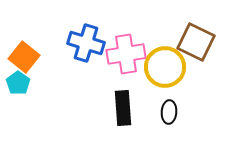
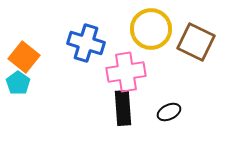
pink cross: moved 18 px down
yellow circle: moved 14 px left, 38 px up
black ellipse: rotated 60 degrees clockwise
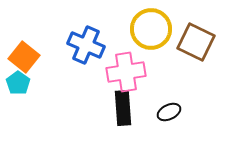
blue cross: moved 2 px down; rotated 6 degrees clockwise
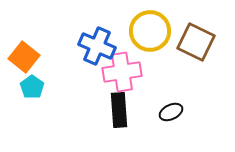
yellow circle: moved 1 px left, 2 px down
blue cross: moved 11 px right, 1 px down
pink cross: moved 4 px left
cyan pentagon: moved 14 px right, 4 px down
black rectangle: moved 4 px left, 2 px down
black ellipse: moved 2 px right
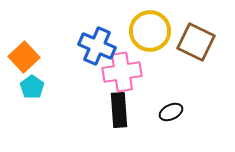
orange square: rotated 8 degrees clockwise
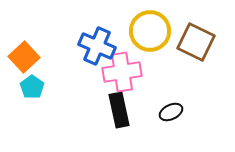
black rectangle: rotated 8 degrees counterclockwise
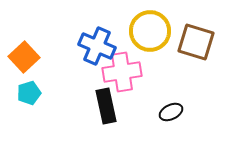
brown square: rotated 9 degrees counterclockwise
cyan pentagon: moved 3 px left, 6 px down; rotated 20 degrees clockwise
black rectangle: moved 13 px left, 4 px up
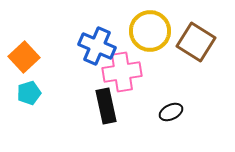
brown square: rotated 15 degrees clockwise
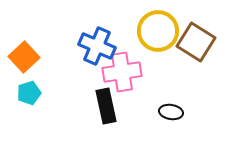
yellow circle: moved 8 px right
black ellipse: rotated 35 degrees clockwise
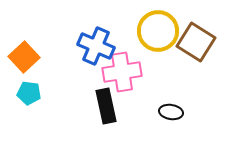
blue cross: moved 1 px left
cyan pentagon: rotated 25 degrees clockwise
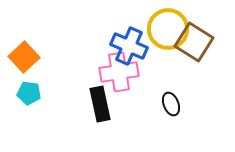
yellow circle: moved 10 px right, 2 px up
brown square: moved 2 px left
blue cross: moved 33 px right
pink cross: moved 3 px left
black rectangle: moved 6 px left, 2 px up
black ellipse: moved 8 px up; rotated 60 degrees clockwise
